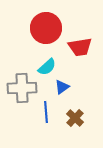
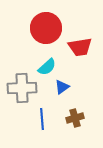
blue line: moved 4 px left, 7 px down
brown cross: rotated 30 degrees clockwise
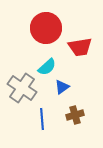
gray cross: rotated 36 degrees clockwise
brown cross: moved 3 px up
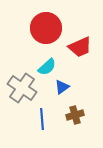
red trapezoid: rotated 15 degrees counterclockwise
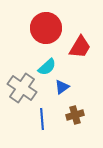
red trapezoid: rotated 35 degrees counterclockwise
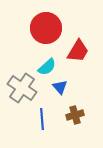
red trapezoid: moved 2 px left, 4 px down
blue triangle: moved 2 px left; rotated 35 degrees counterclockwise
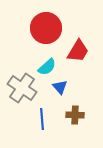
brown cross: rotated 18 degrees clockwise
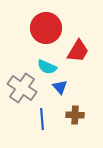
cyan semicircle: rotated 66 degrees clockwise
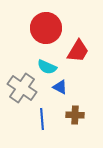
blue triangle: rotated 21 degrees counterclockwise
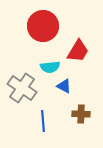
red circle: moved 3 px left, 2 px up
cyan semicircle: moved 3 px right; rotated 30 degrees counterclockwise
blue triangle: moved 4 px right, 1 px up
brown cross: moved 6 px right, 1 px up
blue line: moved 1 px right, 2 px down
